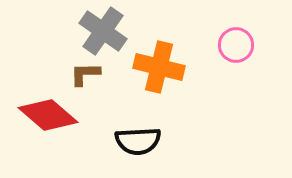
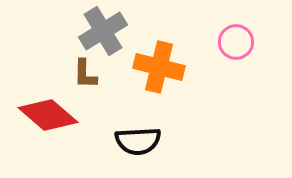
gray cross: rotated 24 degrees clockwise
pink circle: moved 3 px up
brown L-shape: rotated 88 degrees counterclockwise
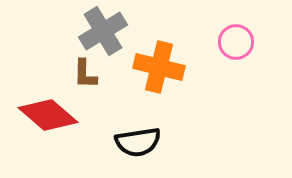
black semicircle: moved 1 px down; rotated 6 degrees counterclockwise
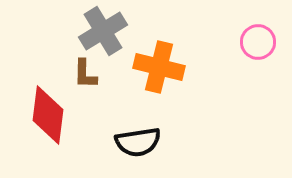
pink circle: moved 22 px right
red diamond: rotated 56 degrees clockwise
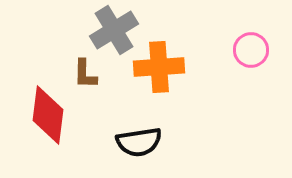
gray cross: moved 11 px right, 1 px up
pink circle: moved 7 px left, 8 px down
orange cross: rotated 18 degrees counterclockwise
black semicircle: moved 1 px right
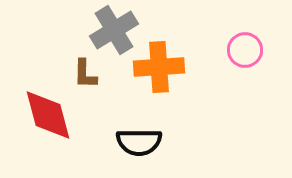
pink circle: moved 6 px left
red diamond: rotated 22 degrees counterclockwise
black semicircle: rotated 9 degrees clockwise
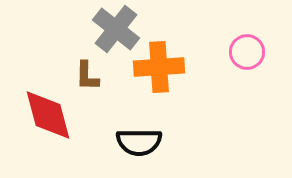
gray cross: moved 2 px right, 1 px up; rotated 21 degrees counterclockwise
pink circle: moved 2 px right, 2 px down
brown L-shape: moved 2 px right, 2 px down
